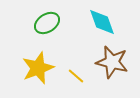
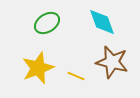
yellow line: rotated 18 degrees counterclockwise
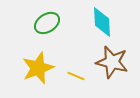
cyan diamond: rotated 16 degrees clockwise
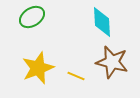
green ellipse: moved 15 px left, 6 px up
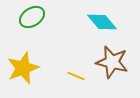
cyan diamond: rotated 36 degrees counterclockwise
yellow star: moved 15 px left
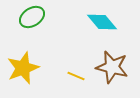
brown star: moved 5 px down
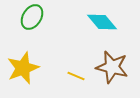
green ellipse: rotated 25 degrees counterclockwise
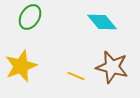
green ellipse: moved 2 px left
yellow star: moved 2 px left, 2 px up
